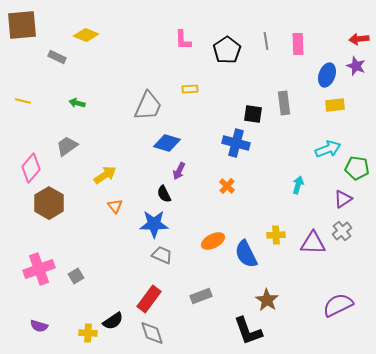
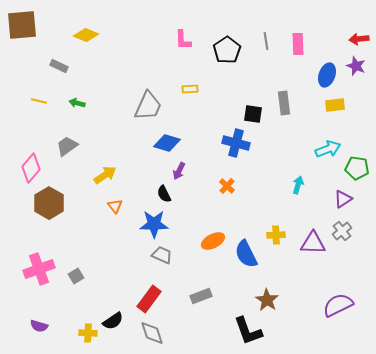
gray rectangle at (57, 57): moved 2 px right, 9 px down
yellow line at (23, 101): moved 16 px right
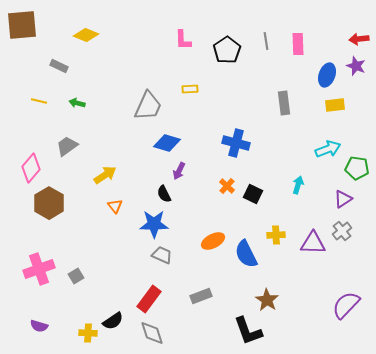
black square at (253, 114): moved 80 px down; rotated 18 degrees clockwise
purple semicircle at (338, 305): moved 8 px right; rotated 20 degrees counterclockwise
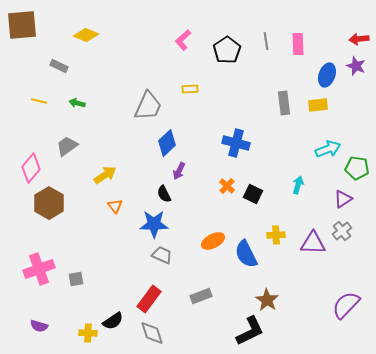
pink L-shape at (183, 40): rotated 50 degrees clockwise
yellow rectangle at (335, 105): moved 17 px left
blue diamond at (167, 143): rotated 60 degrees counterclockwise
gray square at (76, 276): moved 3 px down; rotated 21 degrees clockwise
black L-shape at (248, 331): moved 2 px right; rotated 96 degrees counterclockwise
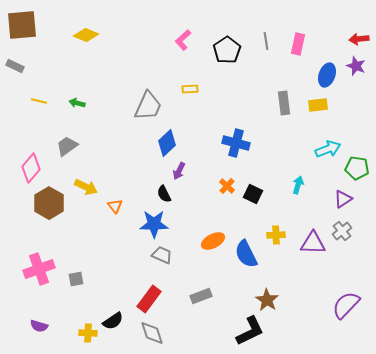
pink rectangle at (298, 44): rotated 15 degrees clockwise
gray rectangle at (59, 66): moved 44 px left
yellow arrow at (105, 175): moved 19 px left, 12 px down; rotated 60 degrees clockwise
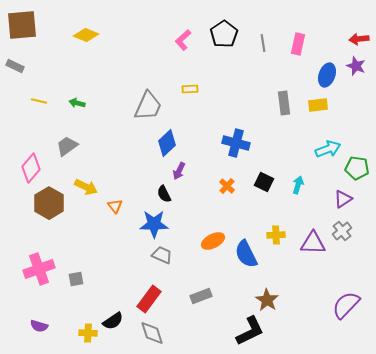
gray line at (266, 41): moved 3 px left, 2 px down
black pentagon at (227, 50): moved 3 px left, 16 px up
black square at (253, 194): moved 11 px right, 12 px up
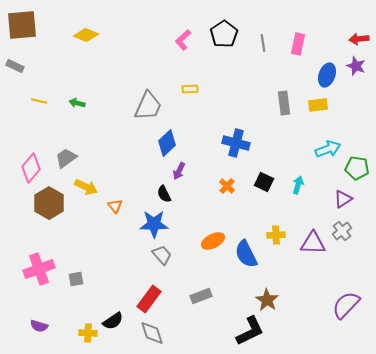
gray trapezoid at (67, 146): moved 1 px left, 12 px down
gray trapezoid at (162, 255): rotated 25 degrees clockwise
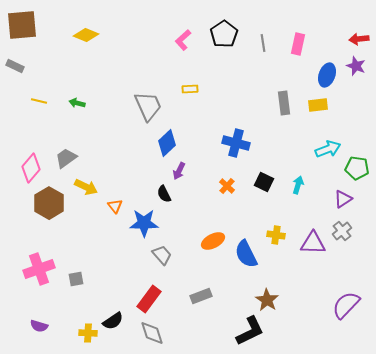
gray trapezoid at (148, 106): rotated 48 degrees counterclockwise
blue star at (154, 224): moved 10 px left, 1 px up
yellow cross at (276, 235): rotated 12 degrees clockwise
